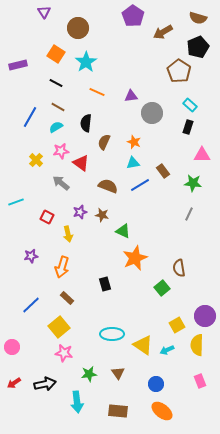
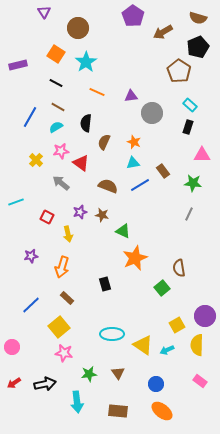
pink rectangle at (200, 381): rotated 32 degrees counterclockwise
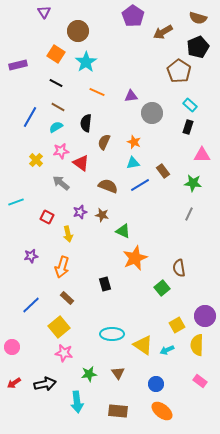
brown circle at (78, 28): moved 3 px down
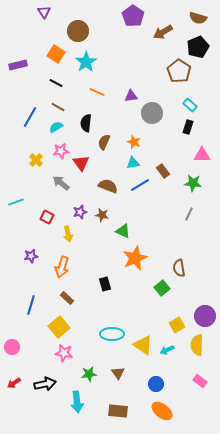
red triangle at (81, 163): rotated 18 degrees clockwise
blue line at (31, 305): rotated 30 degrees counterclockwise
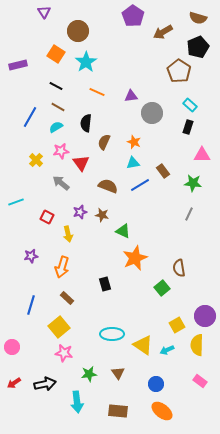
black line at (56, 83): moved 3 px down
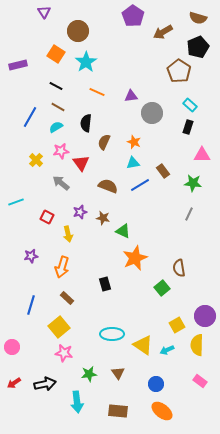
brown star at (102, 215): moved 1 px right, 3 px down
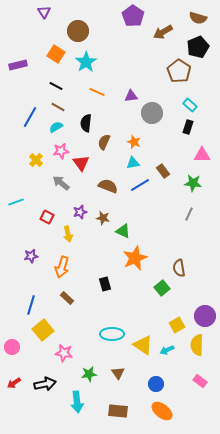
yellow square at (59, 327): moved 16 px left, 3 px down
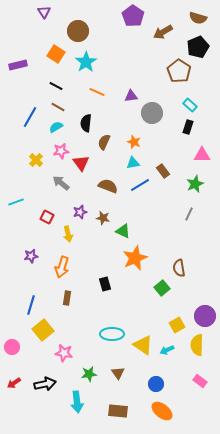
green star at (193, 183): moved 2 px right, 1 px down; rotated 30 degrees counterclockwise
brown rectangle at (67, 298): rotated 56 degrees clockwise
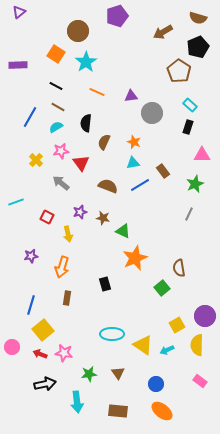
purple triangle at (44, 12): moved 25 px left; rotated 24 degrees clockwise
purple pentagon at (133, 16): moved 16 px left; rotated 20 degrees clockwise
purple rectangle at (18, 65): rotated 12 degrees clockwise
red arrow at (14, 383): moved 26 px right, 29 px up; rotated 56 degrees clockwise
